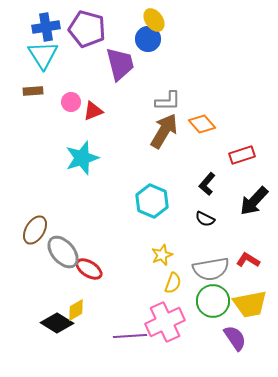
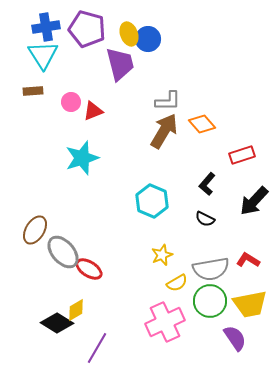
yellow ellipse: moved 25 px left, 14 px down; rotated 15 degrees clockwise
yellow semicircle: moved 4 px right; rotated 40 degrees clockwise
green circle: moved 3 px left
purple line: moved 33 px left, 12 px down; rotated 56 degrees counterclockwise
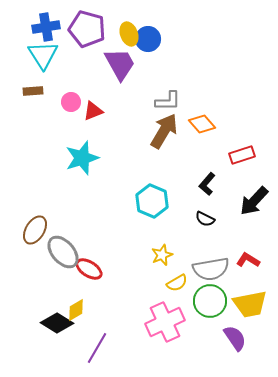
purple trapezoid: rotated 15 degrees counterclockwise
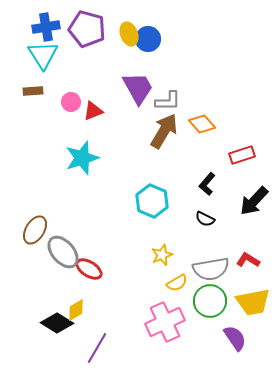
purple trapezoid: moved 18 px right, 24 px down
yellow trapezoid: moved 3 px right, 2 px up
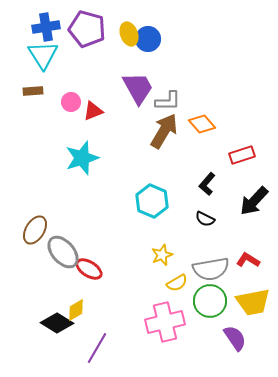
pink cross: rotated 12 degrees clockwise
